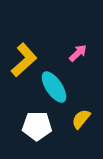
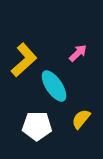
cyan ellipse: moved 1 px up
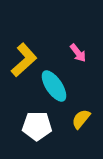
pink arrow: rotated 96 degrees clockwise
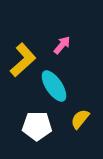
pink arrow: moved 16 px left, 8 px up; rotated 102 degrees counterclockwise
yellow L-shape: moved 1 px left
yellow semicircle: moved 1 px left
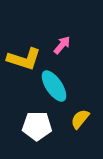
yellow L-shape: moved 1 px right, 1 px up; rotated 60 degrees clockwise
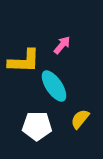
yellow L-shape: moved 2 px down; rotated 16 degrees counterclockwise
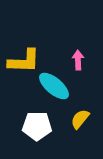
pink arrow: moved 16 px right, 15 px down; rotated 42 degrees counterclockwise
cyan ellipse: rotated 16 degrees counterclockwise
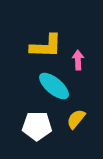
yellow L-shape: moved 22 px right, 15 px up
yellow semicircle: moved 4 px left
